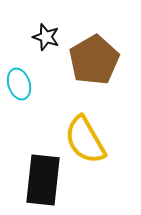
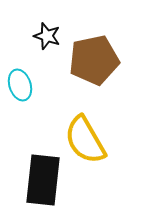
black star: moved 1 px right, 1 px up
brown pentagon: rotated 18 degrees clockwise
cyan ellipse: moved 1 px right, 1 px down
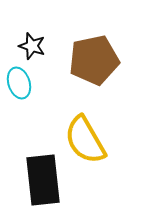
black star: moved 15 px left, 10 px down
cyan ellipse: moved 1 px left, 2 px up
black rectangle: rotated 12 degrees counterclockwise
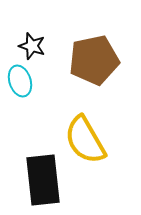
cyan ellipse: moved 1 px right, 2 px up
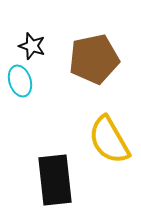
brown pentagon: moved 1 px up
yellow semicircle: moved 24 px right
black rectangle: moved 12 px right
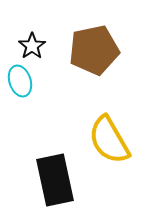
black star: rotated 20 degrees clockwise
brown pentagon: moved 9 px up
black rectangle: rotated 6 degrees counterclockwise
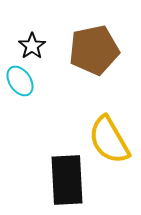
cyan ellipse: rotated 16 degrees counterclockwise
black rectangle: moved 12 px right; rotated 9 degrees clockwise
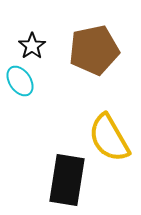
yellow semicircle: moved 2 px up
black rectangle: rotated 12 degrees clockwise
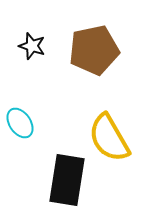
black star: rotated 20 degrees counterclockwise
cyan ellipse: moved 42 px down
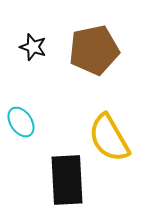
black star: moved 1 px right, 1 px down
cyan ellipse: moved 1 px right, 1 px up
black rectangle: rotated 12 degrees counterclockwise
